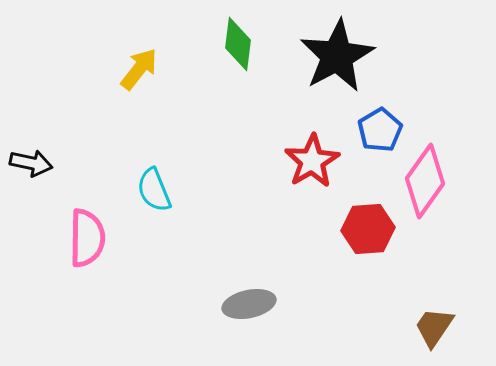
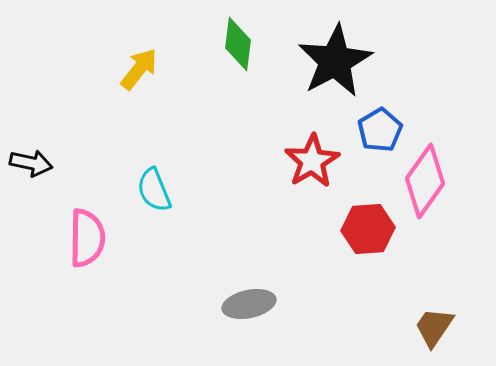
black star: moved 2 px left, 5 px down
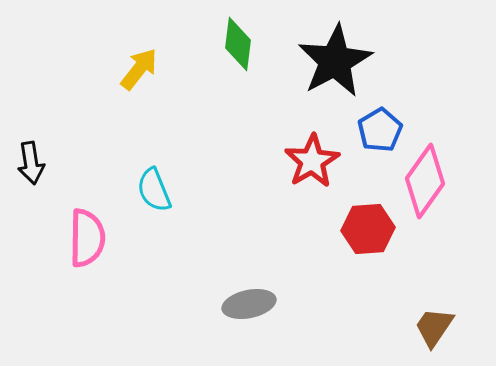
black arrow: rotated 69 degrees clockwise
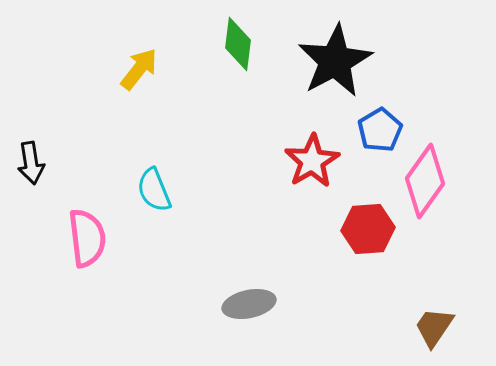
pink semicircle: rotated 8 degrees counterclockwise
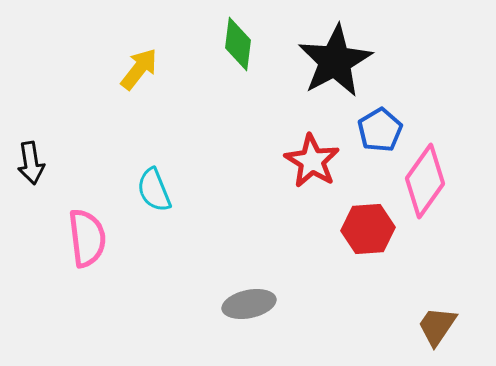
red star: rotated 10 degrees counterclockwise
brown trapezoid: moved 3 px right, 1 px up
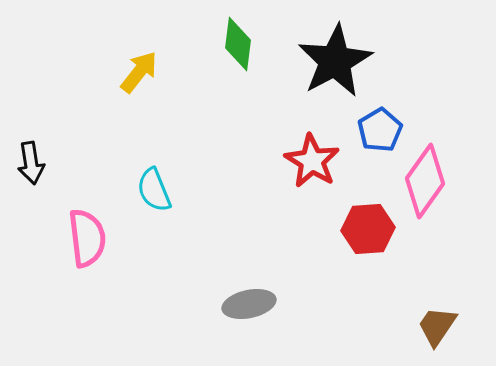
yellow arrow: moved 3 px down
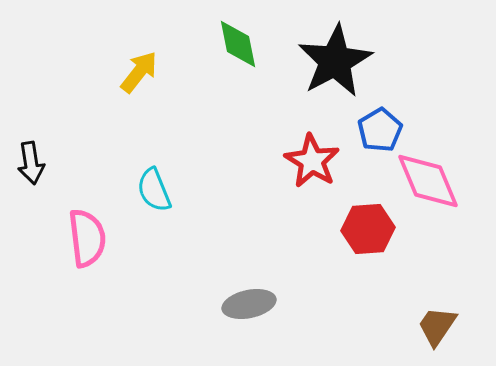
green diamond: rotated 18 degrees counterclockwise
pink diamond: moved 3 px right; rotated 58 degrees counterclockwise
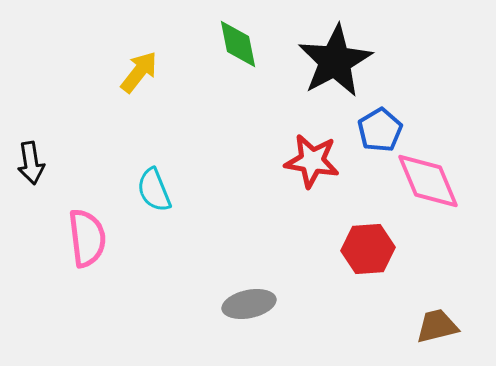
red star: rotated 22 degrees counterclockwise
red hexagon: moved 20 px down
brown trapezoid: rotated 42 degrees clockwise
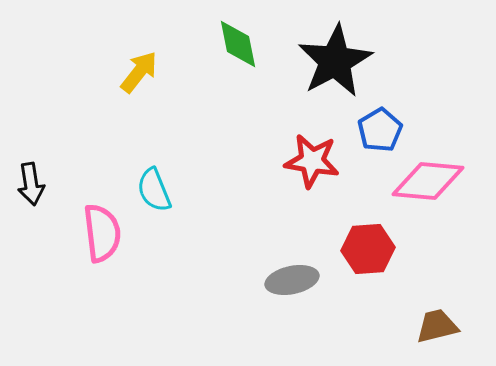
black arrow: moved 21 px down
pink diamond: rotated 62 degrees counterclockwise
pink semicircle: moved 15 px right, 5 px up
gray ellipse: moved 43 px right, 24 px up
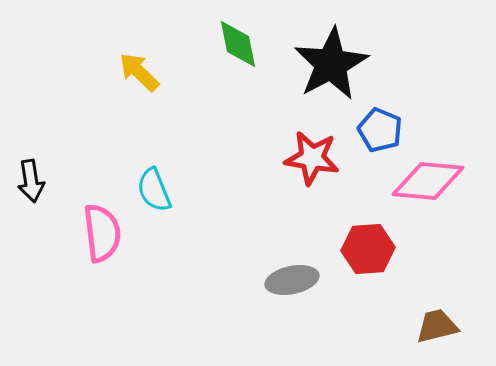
black star: moved 4 px left, 3 px down
yellow arrow: rotated 84 degrees counterclockwise
blue pentagon: rotated 18 degrees counterclockwise
red star: moved 3 px up
black arrow: moved 3 px up
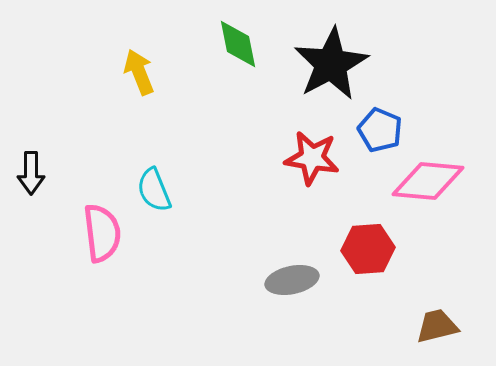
yellow arrow: rotated 24 degrees clockwise
black arrow: moved 8 px up; rotated 9 degrees clockwise
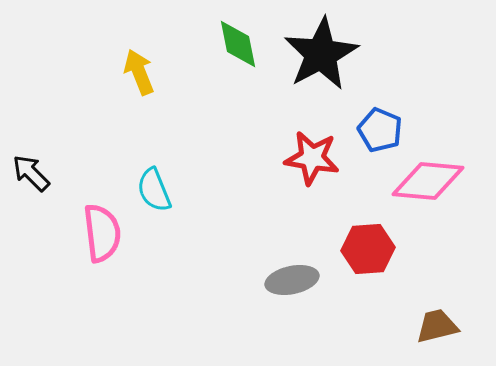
black star: moved 10 px left, 10 px up
black arrow: rotated 135 degrees clockwise
